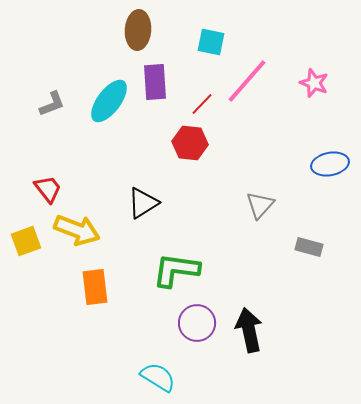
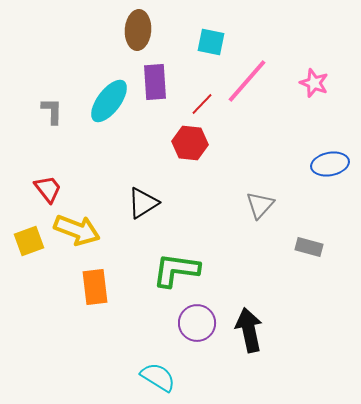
gray L-shape: moved 7 px down; rotated 68 degrees counterclockwise
yellow square: moved 3 px right
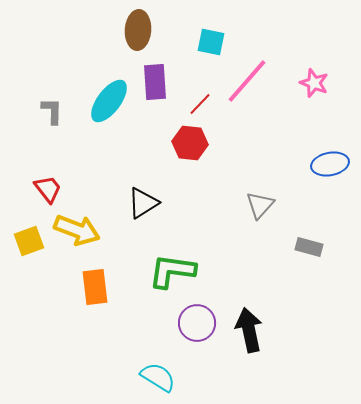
red line: moved 2 px left
green L-shape: moved 4 px left, 1 px down
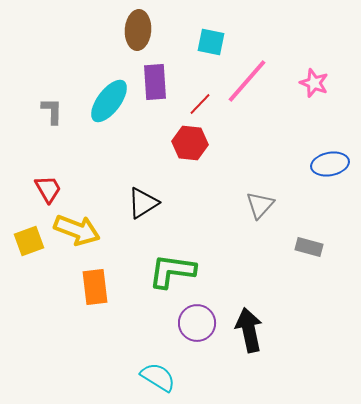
red trapezoid: rotated 8 degrees clockwise
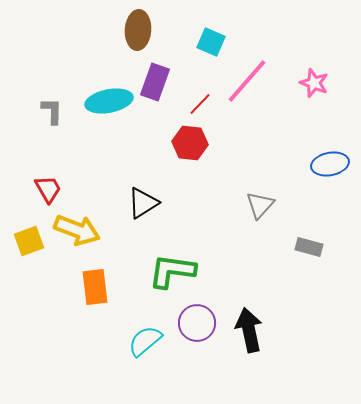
cyan square: rotated 12 degrees clockwise
purple rectangle: rotated 24 degrees clockwise
cyan ellipse: rotated 42 degrees clockwise
cyan semicircle: moved 13 px left, 36 px up; rotated 72 degrees counterclockwise
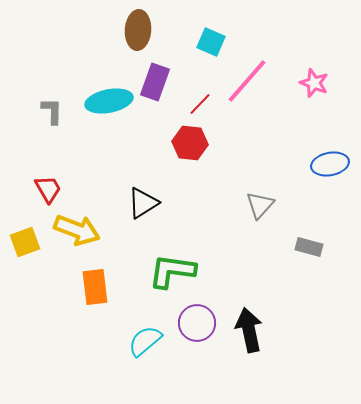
yellow square: moved 4 px left, 1 px down
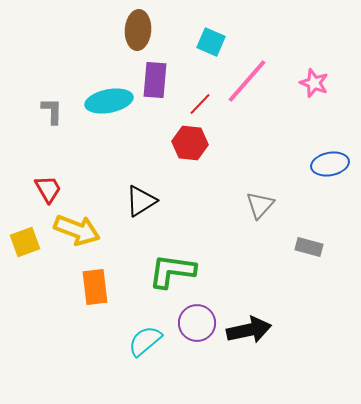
purple rectangle: moved 2 px up; rotated 15 degrees counterclockwise
black triangle: moved 2 px left, 2 px up
black arrow: rotated 90 degrees clockwise
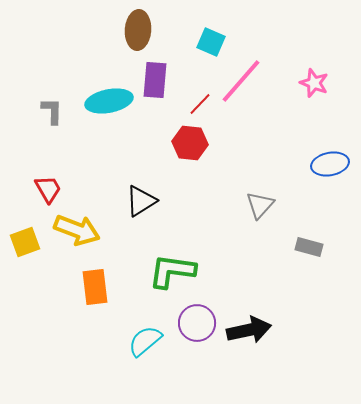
pink line: moved 6 px left
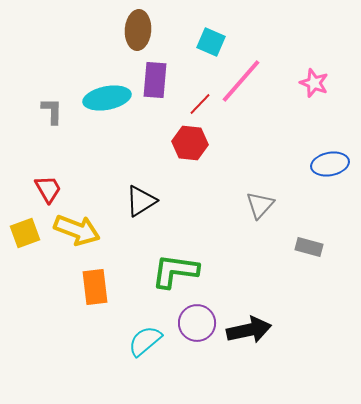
cyan ellipse: moved 2 px left, 3 px up
yellow square: moved 9 px up
green L-shape: moved 3 px right
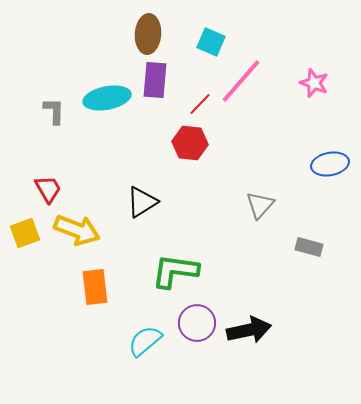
brown ellipse: moved 10 px right, 4 px down
gray L-shape: moved 2 px right
black triangle: moved 1 px right, 1 px down
